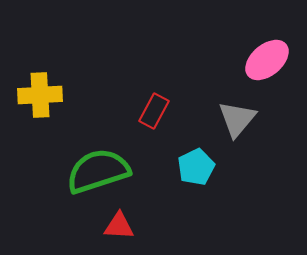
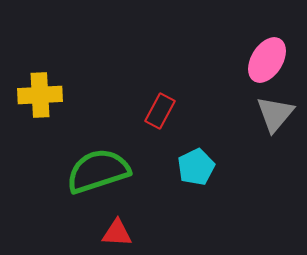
pink ellipse: rotated 18 degrees counterclockwise
red rectangle: moved 6 px right
gray triangle: moved 38 px right, 5 px up
red triangle: moved 2 px left, 7 px down
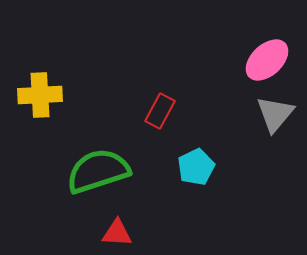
pink ellipse: rotated 15 degrees clockwise
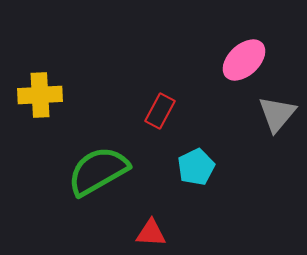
pink ellipse: moved 23 px left
gray triangle: moved 2 px right
green semicircle: rotated 12 degrees counterclockwise
red triangle: moved 34 px right
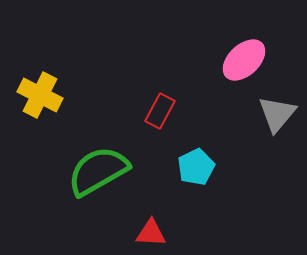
yellow cross: rotated 30 degrees clockwise
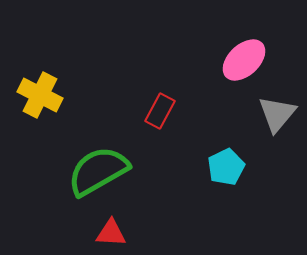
cyan pentagon: moved 30 px right
red triangle: moved 40 px left
